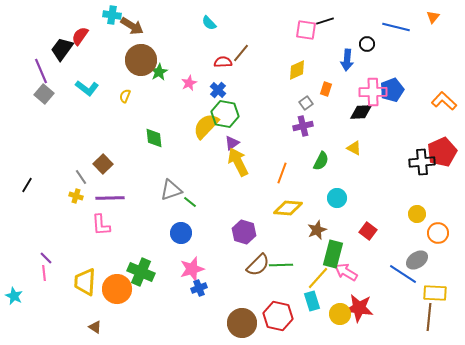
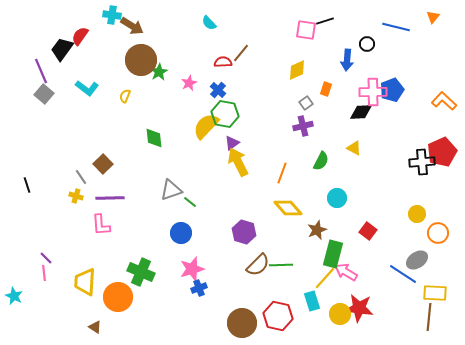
black line at (27, 185): rotated 49 degrees counterclockwise
yellow diamond at (288, 208): rotated 44 degrees clockwise
yellow line at (318, 278): moved 7 px right
orange circle at (117, 289): moved 1 px right, 8 px down
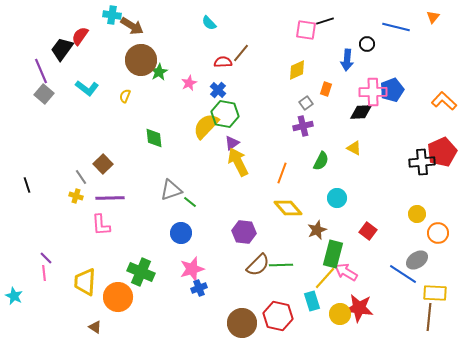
purple hexagon at (244, 232): rotated 10 degrees counterclockwise
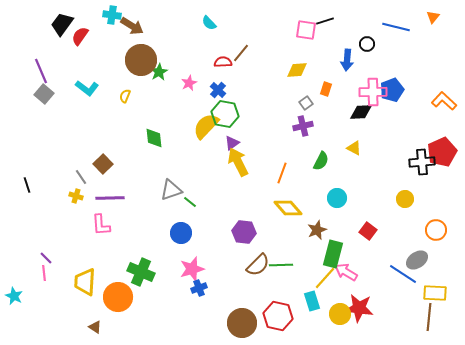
black trapezoid at (62, 49): moved 25 px up
yellow diamond at (297, 70): rotated 20 degrees clockwise
yellow circle at (417, 214): moved 12 px left, 15 px up
orange circle at (438, 233): moved 2 px left, 3 px up
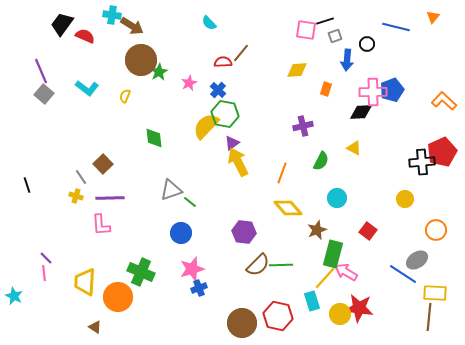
red semicircle at (80, 36): moved 5 px right; rotated 78 degrees clockwise
gray square at (306, 103): moved 29 px right, 67 px up; rotated 16 degrees clockwise
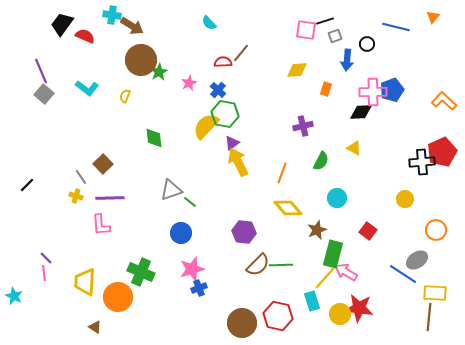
black line at (27, 185): rotated 63 degrees clockwise
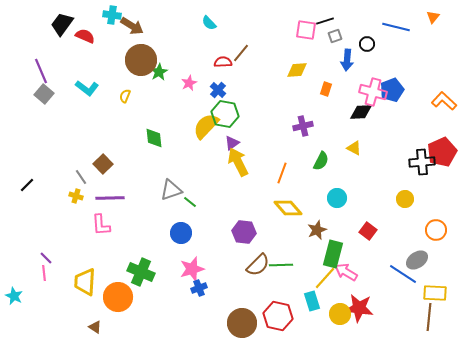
pink cross at (373, 92): rotated 16 degrees clockwise
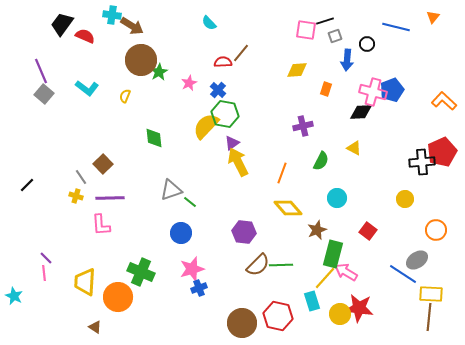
yellow rectangle at (435, 293): moved 4 px left, 1 px down
